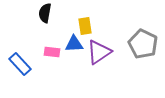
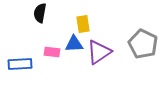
black semicircle: moved 5 px left
yellow rectangle: moved 2 px left, 2 px up
blue rectangle: rotated 50 degrees counterclockwise
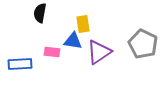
blue triangle: moved 1 px left, 3 px up; rotated 12 degrees clockwise
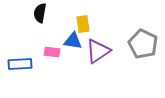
purple triangle: moved 1 px left, 1 px up
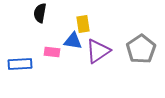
gray pentagon: moved 2 px left, 5 px down; rotated 12 degrees clockwise
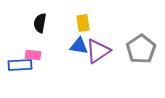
black semicircle: moved 10 px down
yellow rectangle: moved 1 px up
blue triangle: moved 6 px right, 5 px down
pink rectangle: moved 19 px left, 3 px down
blue rectangle: moved 1 px down
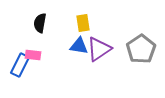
purple triangle: moved 1 px right, 2 px up
blue rectangle: rotated 60 degrees counterclockwise
